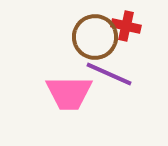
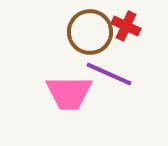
red cross: rotated 12 degrees clockwise
brown circle: moved 5 px left, 5 px up
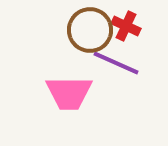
brown circle: moved 2 px up
purple line: moved 7 px right, 11 px up
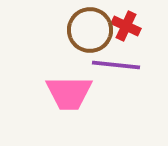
purple line: moved 2 px down; rotated 18 degrees counterclockwise
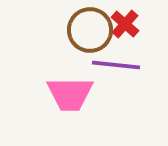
red cross: moved 1 px left, 2 px up; rotated 16 degrees clockwise
pink trapezoid: moved 1 px right, 1 px down
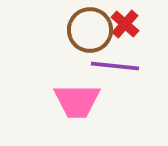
purple line: moved 1 px left, 1 px down
pink trapezoid: moved 7 px right, 7 px down
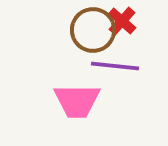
red cross: moved 3 px left, 3 px up
brown circle: moved 3 px right
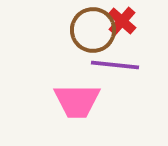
purple line: moved 1 px up
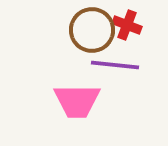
red cross: moved 5 px right, 4 px down; rotated 20 degrees counterclockwise
brown circle: moved 1 px left
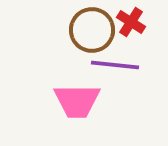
red cross: moved 4 px right, 3 px up; rotated 12 degrees clockwise
